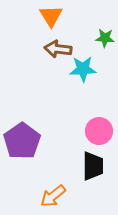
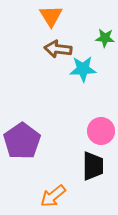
pink circle: moved 2 px right
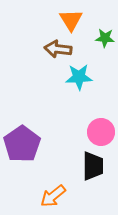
orange triangle: moved 20 px right, 4 px down
cyan star: moved 4 px left, 8 px down
pink circle: moved 1 px down
purple pentagon: moved 3 px down
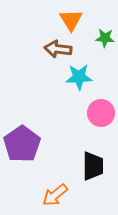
pink circle: moved 19 px up
orange arrow: moved 2 px right, 1 px up
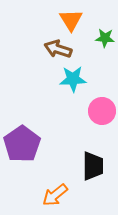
brown arrow: rotated 12 degrees clockwise
cyan star: moved 6 px left, 2 px down
pink circle: moved 1 px right, 2 px up
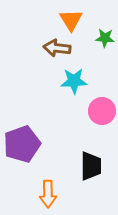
brown arrow: moved 1 px left, 1 px up; rotated 12 degrees counterclockwise
cyan star: moved 1 px right, 2 px down
purple pentagon: rotated 15 degrees clockwise
black trapezoid: moved 2 px left
orange arrow: moved 7 px left, 1 px up; rotated 52 degrees counterclockwise
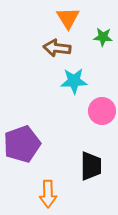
orange triangle: moved 3 px left, 2 px up
green star: moved 2 px left, 1 px up
